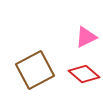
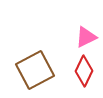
red diamond: moved 3 px up; rotated 76 degrees clockwise
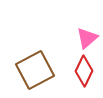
pink triangle: moved 1 px right, 1 px down; rotated 15 degrees counterclockwise
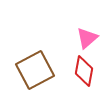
red diamond: rotated 16 degrees counterclockwise
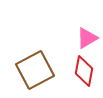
pink triangle: rotated 10 degrees clockwise
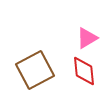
red diamond: rotated 16 degrees counterclockwise
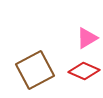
red diamond: rotated 60 degrees counterclockwise
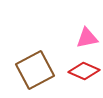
pink triangle: rotated 20 degrees clockwise
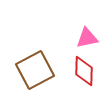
red diamond: rotated 68 degrees clockwise
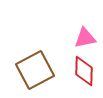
pink triangle: moved 2 px left
